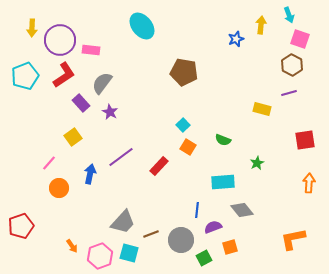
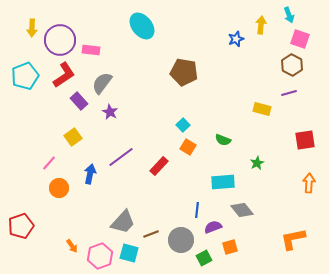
purple rectangle at (81, 103): moved 2 px left, 2 px up
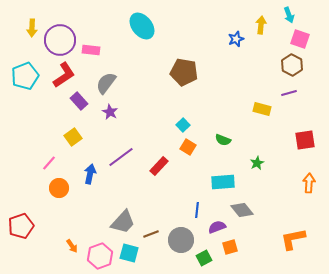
gray semicircle at (102, 83): moved 4 px right
purple semicircle at (213, 227): moved 4 px right
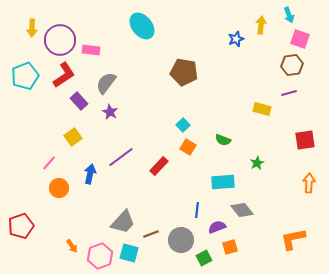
brown hexagon at (292, 65): rotated 25 degrees clockwise
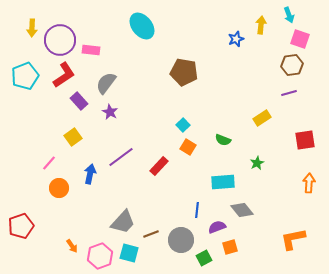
yellow rectangle at (262, 109): moved 9 px down; rotated 48 degrees counterclockwise
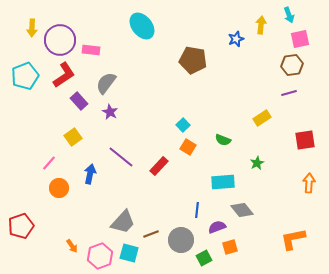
pink square at (300, 39): rotated 30 degrees counterclockwise
brown pentagon at (184, 72): moved 9 px right, 12 px up
purple line at (121, 157): rotated 76 degrees clockwise
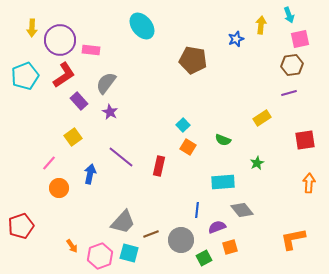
red rectangle at (159, 166): rotated 30 degrees counterclockwise
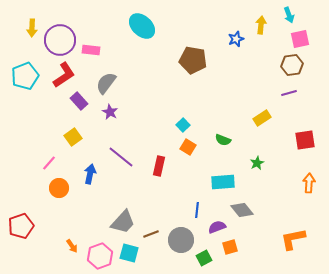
cyan ellipse at (142, 26): rotated 8 degrees counterclockwise
